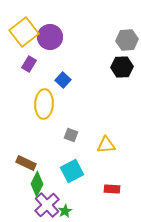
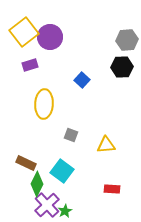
purple rectangle: moved 1 px right, 1 px down; rotated 42 degrees clockwise
blue square: moved 19 px right
cyan square: moved 10 px left; rotated 25 degrees counterclockwise
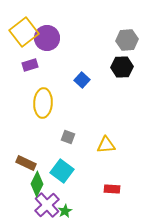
purple circle: moved 3 px left, 1 px down
yellow ellipse: moved 1 px left, 1 px up
gray square: moved 3 px left, 2 px down
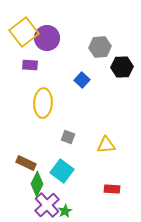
gray hexagon: moved 27 px left, 7 px down
purple rectangle: rotated 21 degrees clockwise
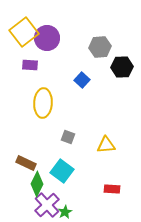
green star: moved 1 px down
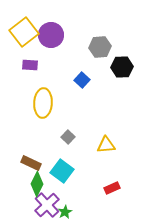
purple circle: moved 4 px right, 3 px up
gray square: rotated 24 degrees clockwise
brown rectangle: moved 5 px right
red rectangle: moved 1 px up; rotated 28 degrees counterclockwise
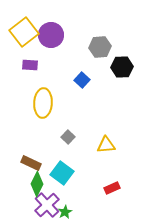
cyan square: moved 2 px down
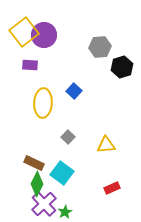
purple circle: moved 7 px left
black hexagon: rotated 15 degrees counterclockwise
blue square: moved 8 px left, 11 px down
brown rectangle: moved 3 px right
purple cross: moved 3 px left, 1 px up
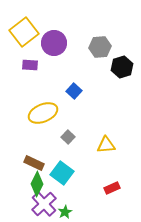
purple circle: moved 10 px right, 8 px down
yellow ellipse: moved 10 px down; rotated 64 degrees clockwise
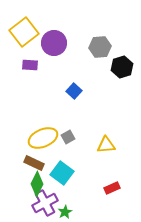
yellow ellipse: moved 25 px down
gray square: rotated 16 degrees clockwise
purple cross: moved 1 px right, 1 px up; rotated 15 degrees clockwise
